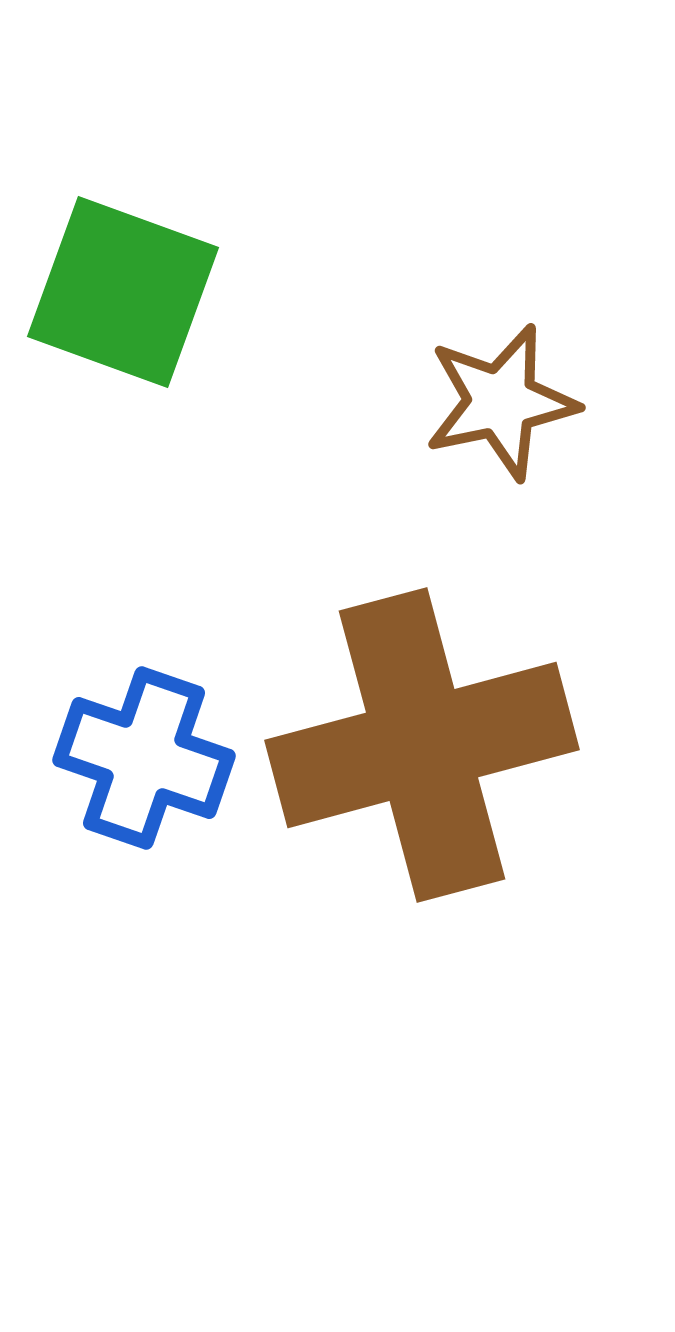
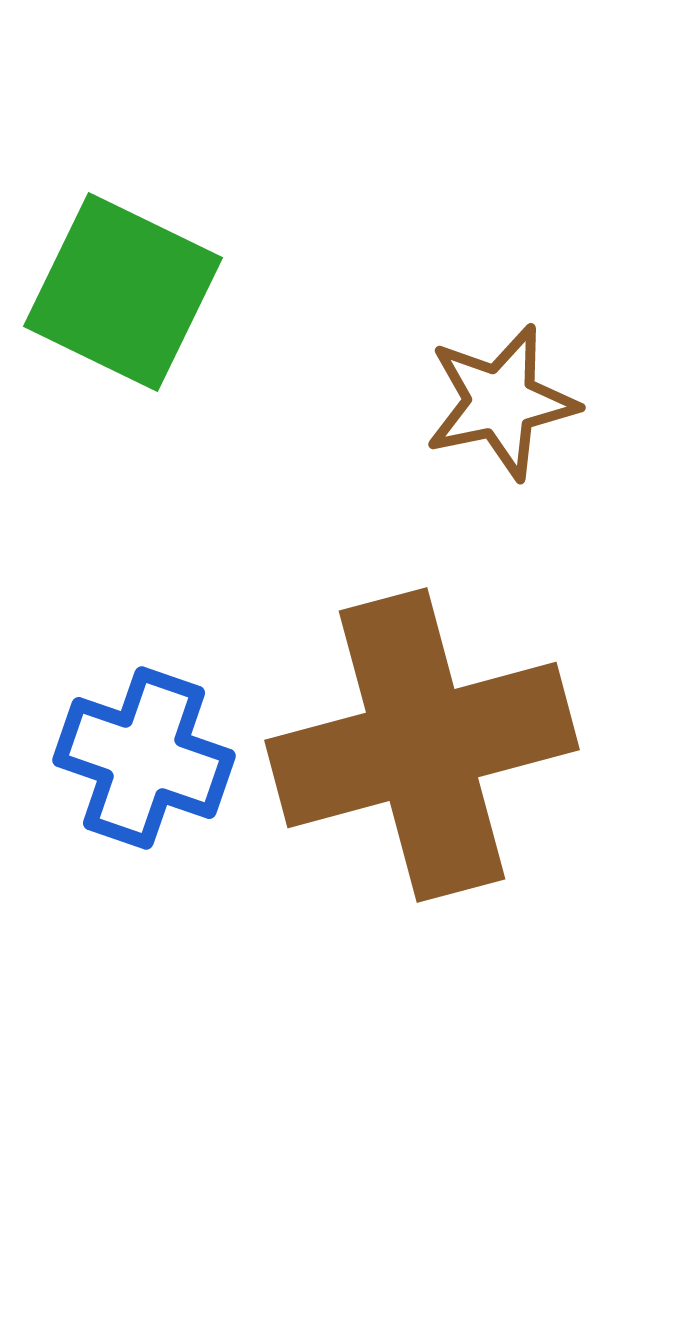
green square: rotated 6 degrees clockwise
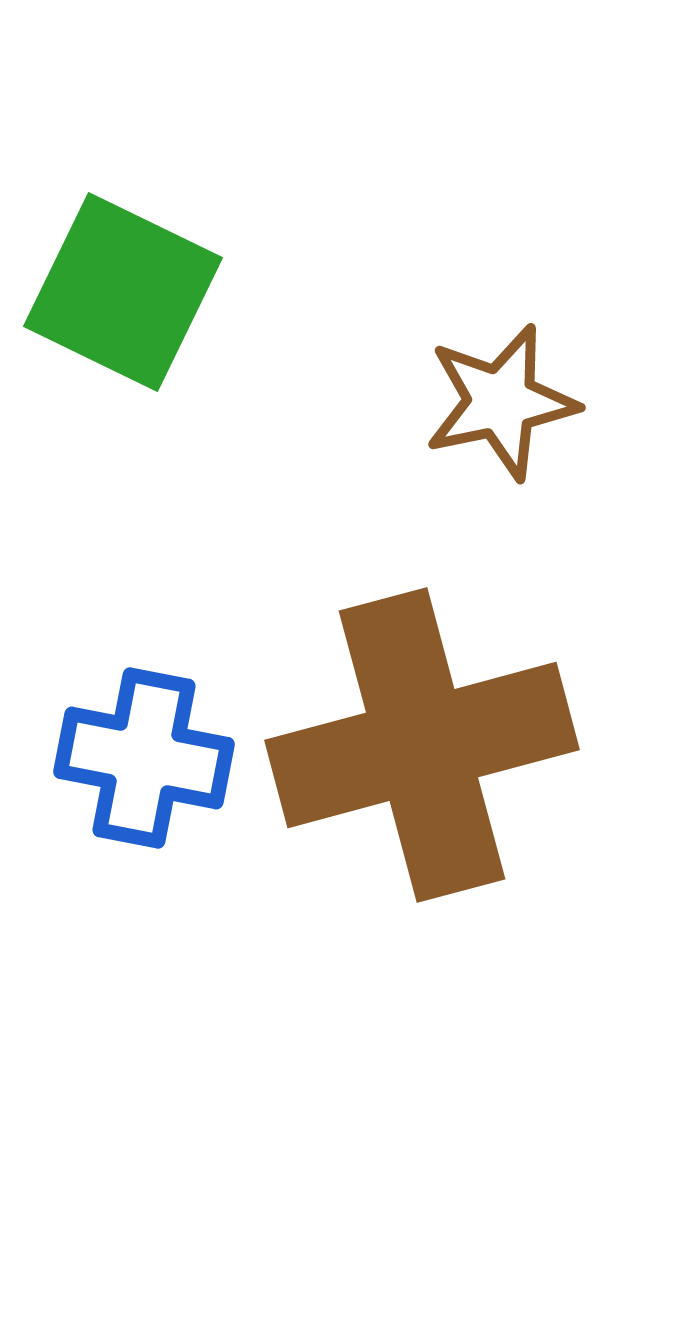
blue cross: rotated 8 degrees counterclockwise
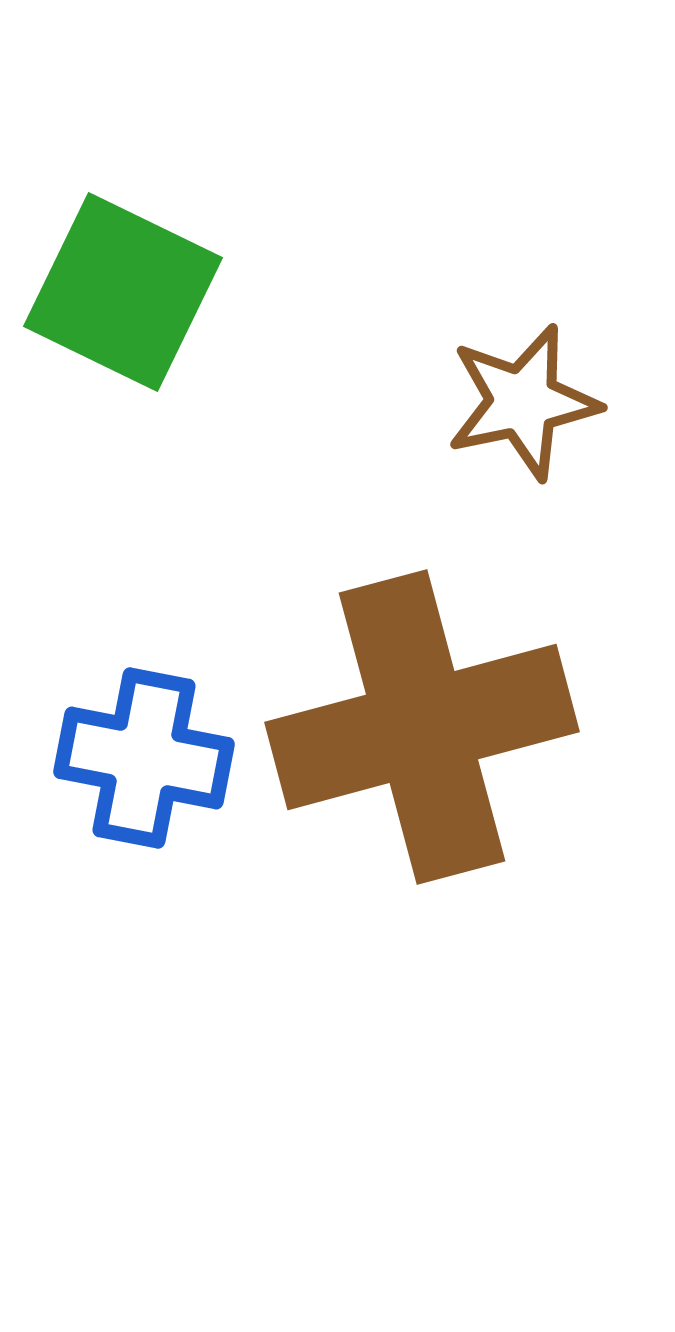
brown star: moved 22 px right
brown cross: moved 18 px up
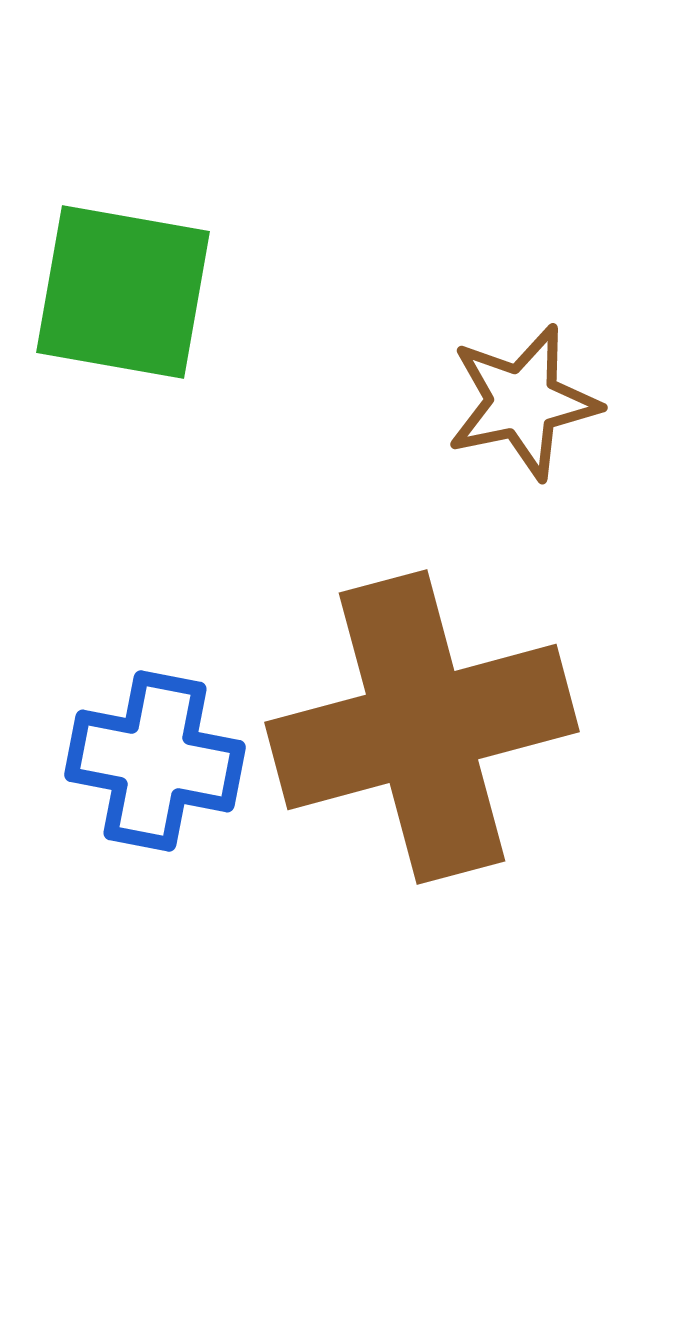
green square: rotated 16 degrees counterclockwise
blue cross: moved 11 px right, 3 px down
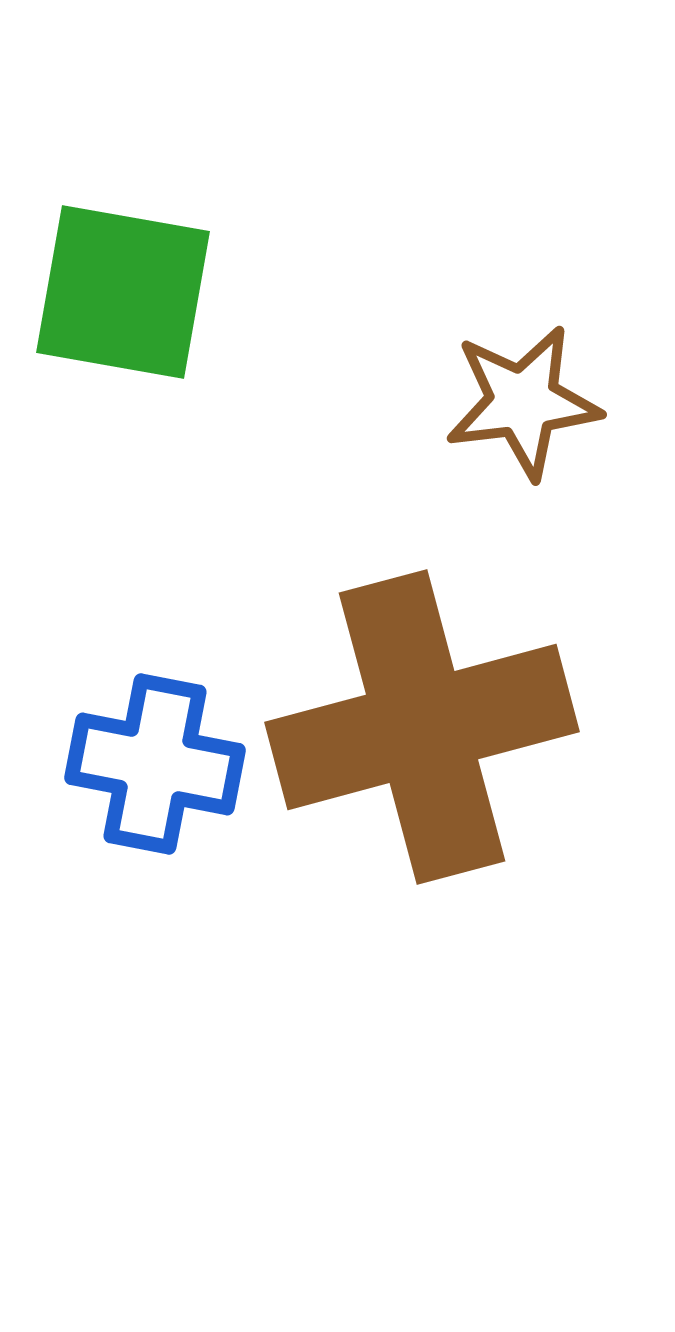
brown star: rotated 5 degrees clockwise
blue cross: moved 3 px down
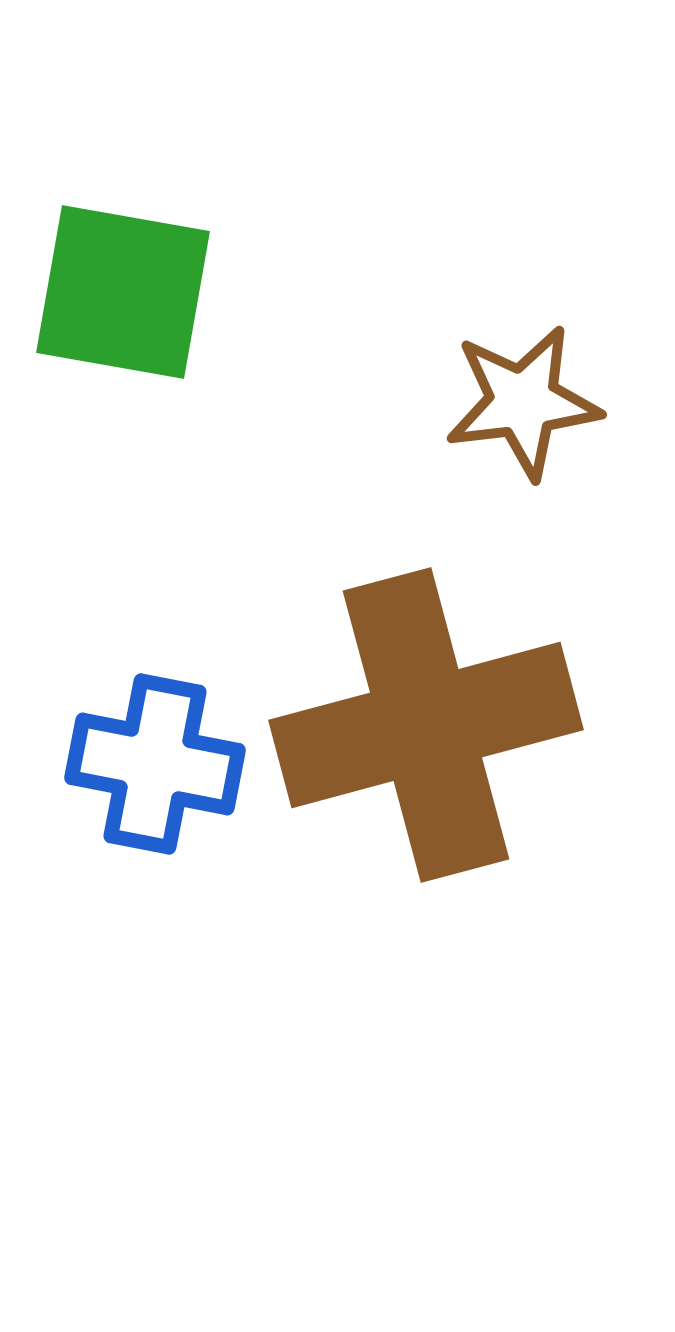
brown cross: moved 4 px right, 2 px up
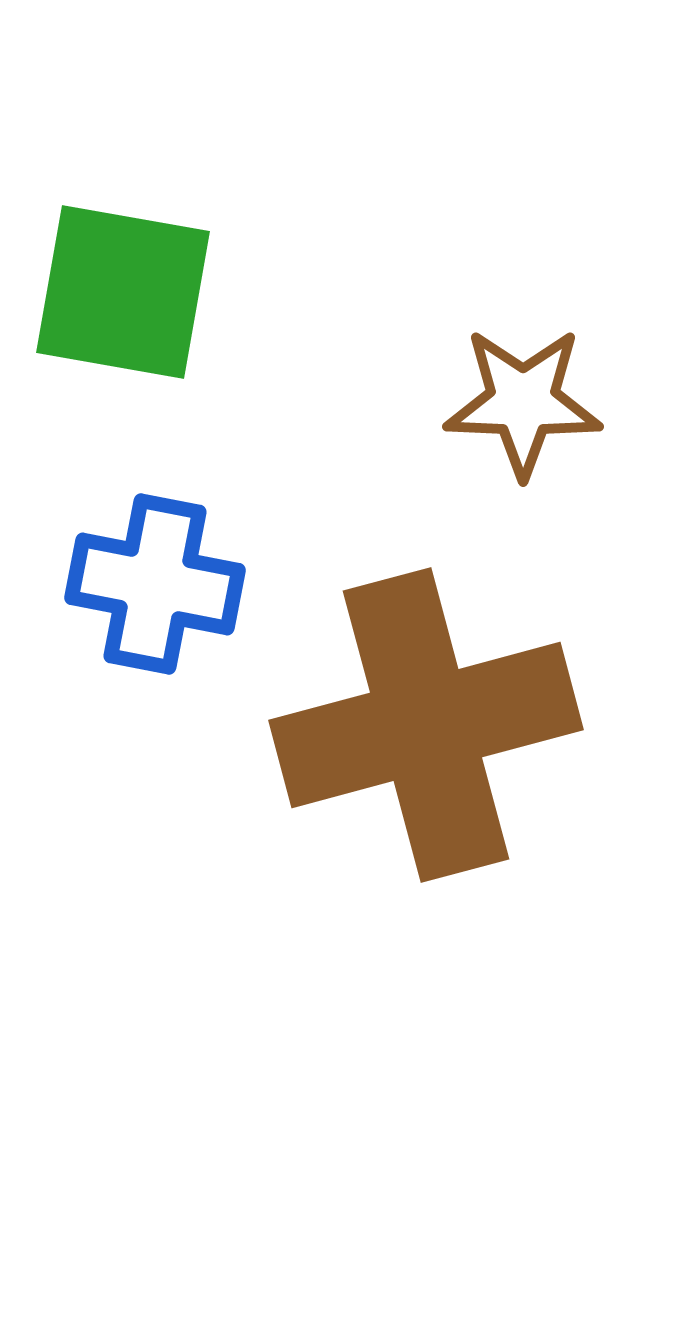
brown star: rotated 9 degrees clockwise
blue cross: moved 180 px up
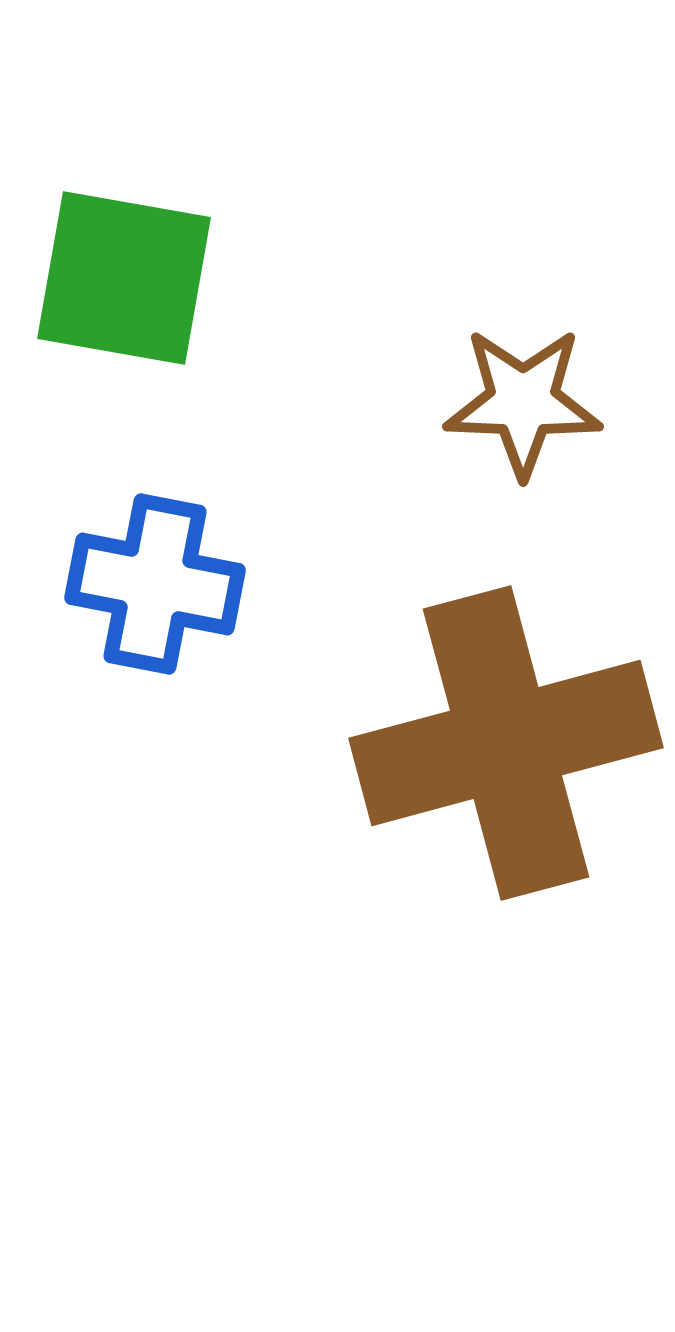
green square: moved 1 px right, 14 px up
brown cross: moved 80 px right, 18 px down
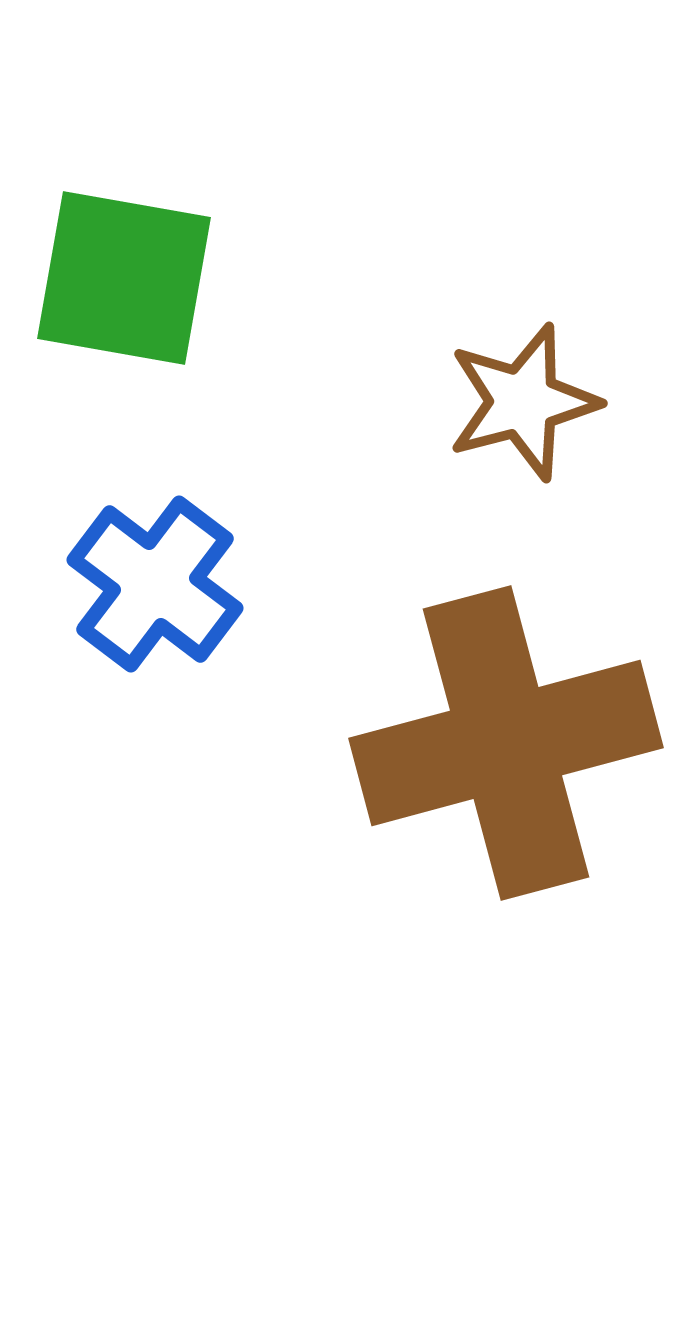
brown star: rotated 17 degrees counterclockwise
blue cross: rotated 26 degrees clockwise
